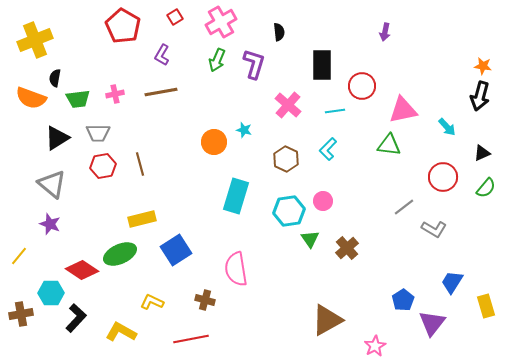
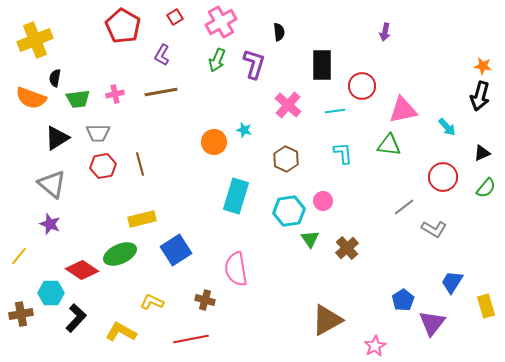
cyan L-shape at (328, 149): moved 15 px right, 4 px down; rotated 130 degrees clockwise
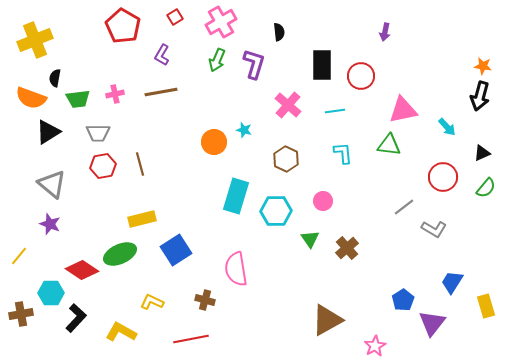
red circle at (362, 86): moved 1 px left, 10 px up
black triangle at (57, 138): moved 9 px left, 6 px up
cyan hexagon at (289, 211): moved 13 px left; rotated 8 degrees clockwise
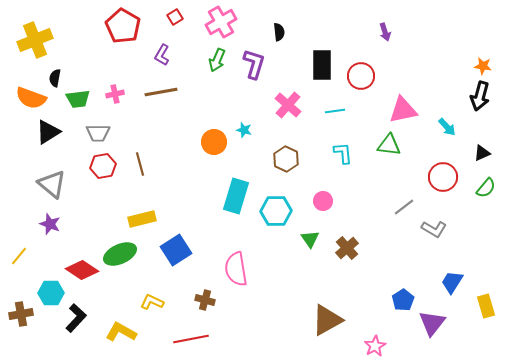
purple arrow at (385, 32): rotated 30 degrees counterclockwise
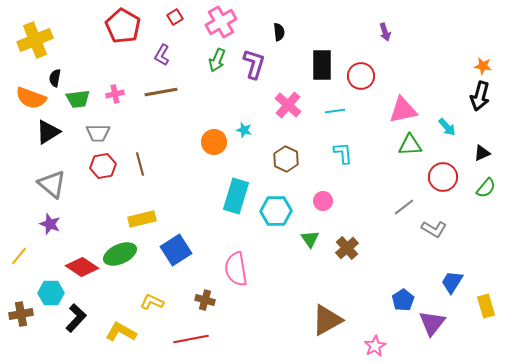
green triangle at (389, 145): moved 21 px right; rotated 10 degrees counterclockwise
red diamond at (82, 270): moved 3 px up
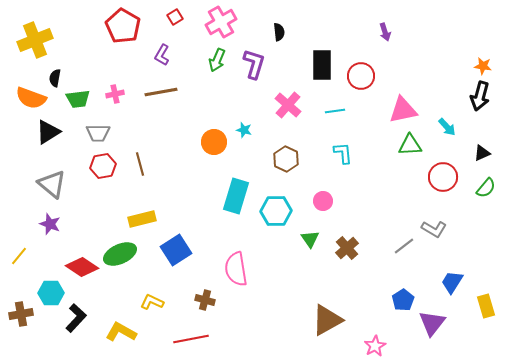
gray line at (404, 207): moved 39 px down
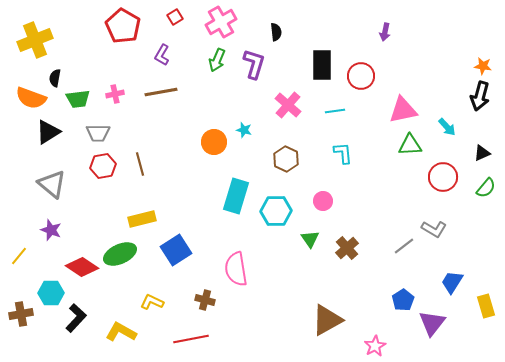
black semicircle at (279, 32): moved 3 px left
purple arrow at (385, 32): rotated 30 degrees clockwise
purple star at (50, 224): moved 1 px right, 6 px down
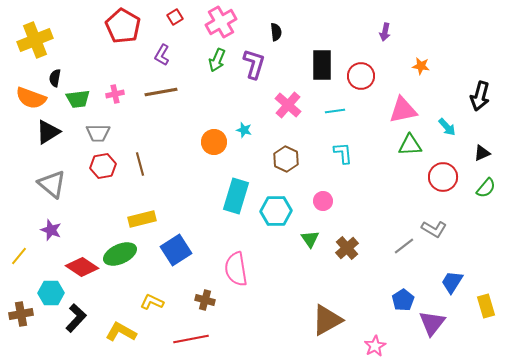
orange star at (483, 66): moved 62 px left
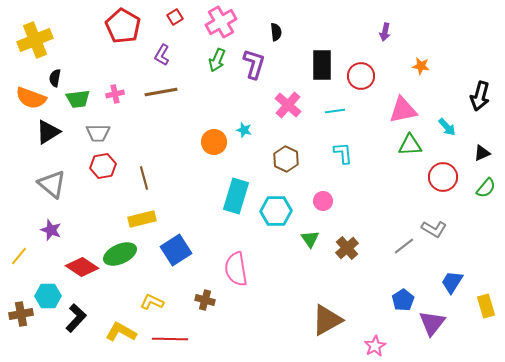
brown line at (140, 164): moved 4 px right, 14 px down
cyan hexagon at (51, 293): moved 3 px left, 3 px down
red line at (191, 339): moved 21 px left; rotated 12 degrees clockwise
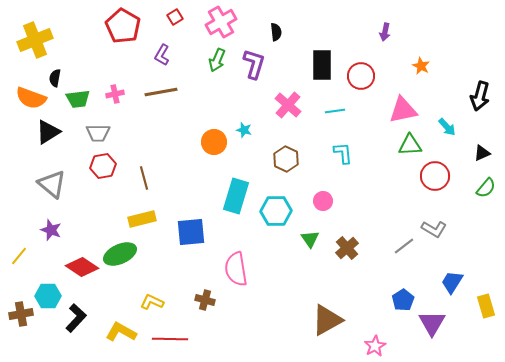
orange star at (421, 66): rotated 18 degrees clockwise
red circle at (443, 177): moved 8 px left, 1 px up
blue square at (176, 250): moved 15 px right, 18 px up; rotated 28 degrees clockwise
purple triangle at (432, 323): rotated 8 degrees counterclockwise
